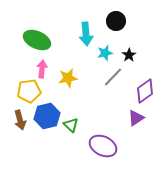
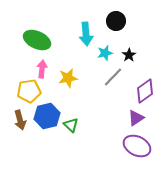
purple ellipse: moved 34 px right
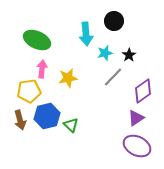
black circle: moved 2 px left
purple diamond: moved 2 px left
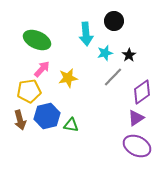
pink arrow: rotated 36 degrees clockwise
purple diamond: moved 1 px left, 1 px down
green triangle: rotated 35 degrees counterclockwise
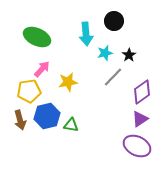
green ellipse: moved 3 px up
yellow star: moved 4 px down
purple triangle: moved 4 px right, 1 px down
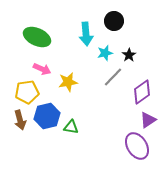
pink arrow: rotated 72 degrees clockwise
yellow pentagon: moved 2 px left, 1 px down
purple triangle: moved 8 px right, 1 px down
green triangle: moved 2 px down
purple ellipse: rotated 32 degrees clockwise
